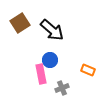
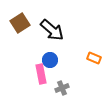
orange rectangle: moved 6 px right, 12 px up
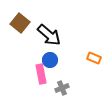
brown square: rotated 18 degrees counterclockwise
black arrow: moved 3 px left, 5 px down
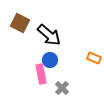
brown square: rotated 12 degrees counterclockwise
gray cross: rotated 24 degrees counterclockwise
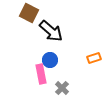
brown square: moved 9 px right, 10 px up
black arrow: moved 2 px right, 4 px up
orange rectangle: rotated 40 degrees counterclockwise
